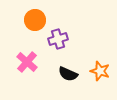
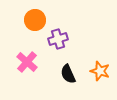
black semicircle: rotated 42 degrees clockwise
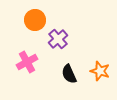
purple cross: rotated 24 degrees counterclockwise
pink cross: rotated 20 degrees clockwise
black semicircle: moved 1 px right
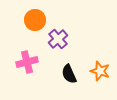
pink cross: rotated 15 degrees clockwise
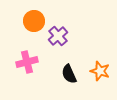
orange circle: moved 1 px left, 1 px down
purple cross: moved 3 px up
